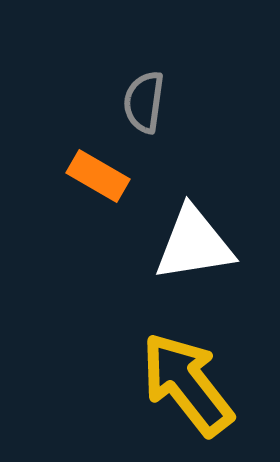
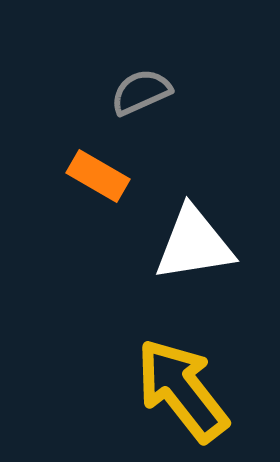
gray semicircle: moved 3 px left, 10 px up; rotated 58 degrees clockwise
yellow arrow: moved 5 px left, 6 px down
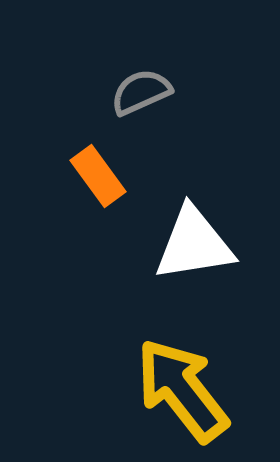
orange rectangle: rotated 24 degrees clockwise
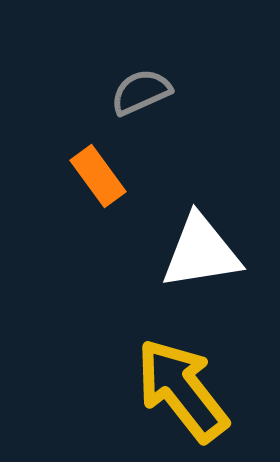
white triangle: moved 7 px right, 8 px down
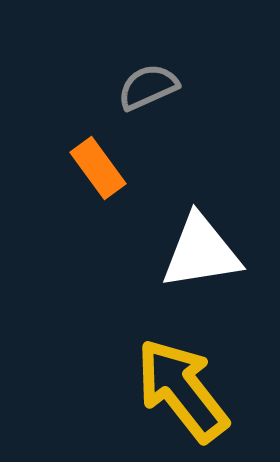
gray semicircle: moved 7 px right, 5 px up
orange rectangle: moved 8 px up
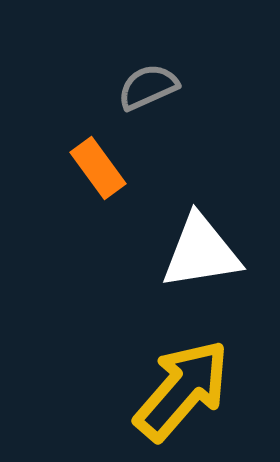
yellow arrow: rotated 79 degrees clockwise
